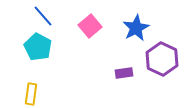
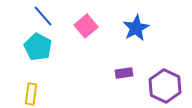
pink square: moved 4 px left
purple hexagon: moved 3 px right, 27 px down
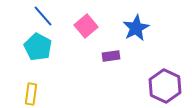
purple rectangle: moved 13 px left, 17 px up
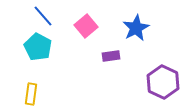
purple hexagon: moved 2 px left, 4 px up
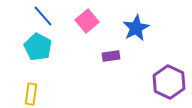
pink square: moved 1 px right, 5 px up
purple hexagon: moved 6 px right
